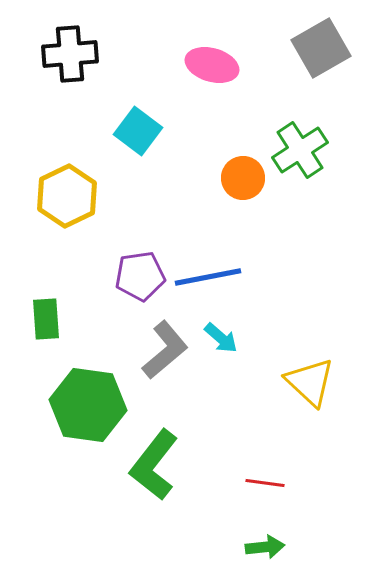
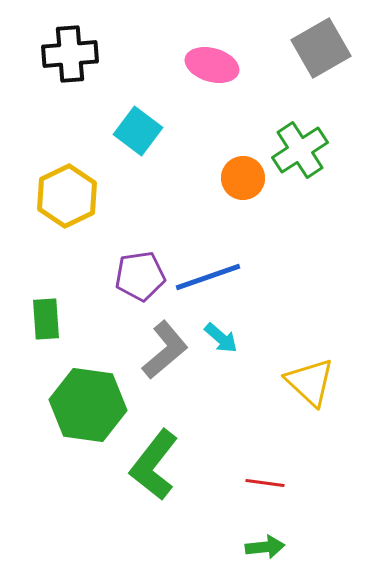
blue line: rotated 8 degrees counterclockwise
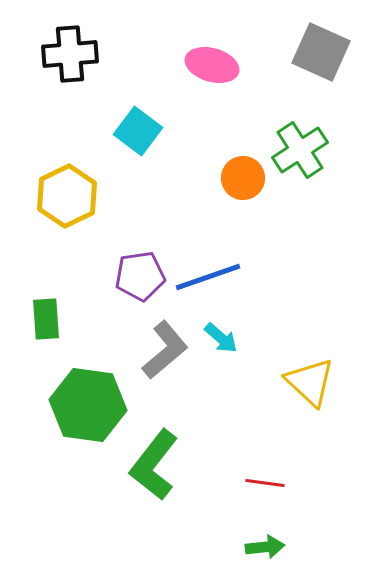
gray square: moved 4 px down; rotated 36 degrees counterclockwise
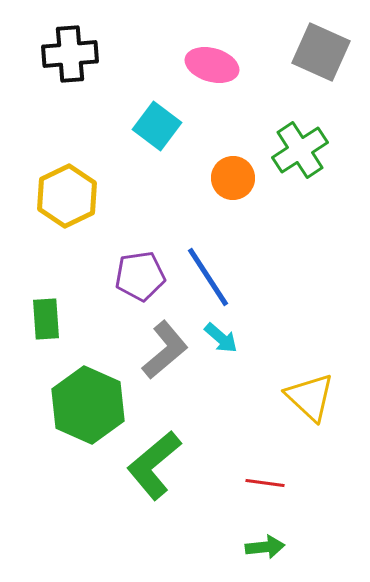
cyan square: moved 19 px right, 5 px up
orange circle: moved 10 px left
blue line: rotated 76 degrees clockwise
yellow triangle: moved 15 px down
green hexagon: rotated 16 degrees clockwise
green L-shape: rotated 12 degrees clockwise
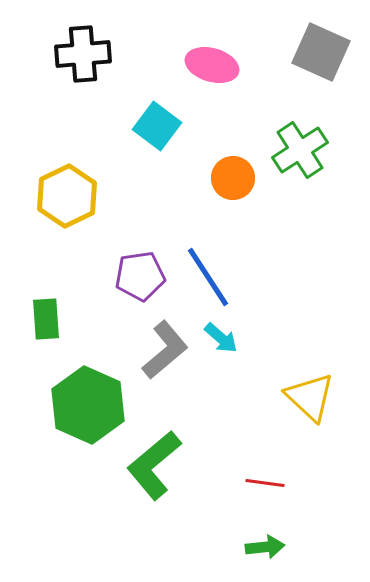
black cross: moved 13 px right
